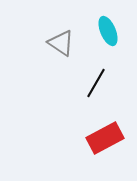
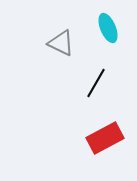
cyan ellipse: moved 3 px up
gray triangle: rotated 8 degrees counterclockwise
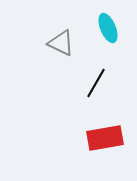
red rectangle: rotated 18 degrees clockwise
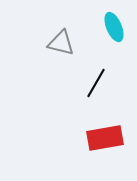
cyan ellipse: moved 6 px right, 1 px up
gray triangle: rotated 12 degrees counterclockwise
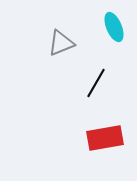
gray triangle: rotated 36 degrees counterclockwise
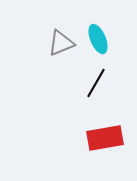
cyan ellipse: moved 16 px left, 12 px down
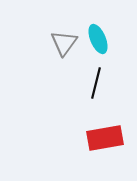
gray triangle: moved 3 px right; rotated 32 degrees counterclockwise
black line: rotated 16 degrees counterclockwise
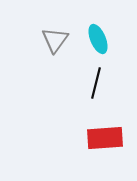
gray triangle: moved 9 px left, 3 px up
red rectangle: rotated 6 degrees clockwise
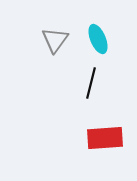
black line: moved 5 px left
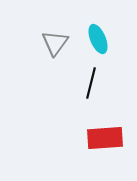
gray triangle: moved 3 px down
